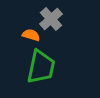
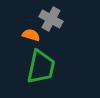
gray cross: rotated 20 degrees counterclockwise
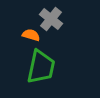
gray cross: rotated 10 degrees clockwise
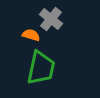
green trapezoid: moved 1 px down
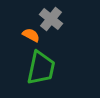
orange semicircle: rotated 12 degrees clockwise
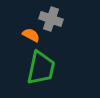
gray cross: rotated 20 degrees counterclockwise
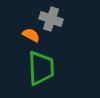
green trapezoid: rotated 15 degrees counterclockwise
